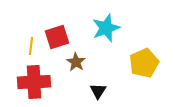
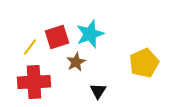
cyan star: moved 16 px left, 6 px down
yellow line: moved 1 px left, 1 px down; rotated 30 degrees clockwise
brown star: rotated 12 degrees clockwise
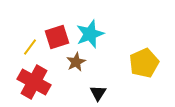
red cross: rotated 32 degrees clockwise
black triangle: moved 2 px down
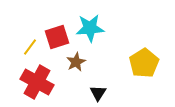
cyan star: moved 6 px up; rotated 16 degrees clockwise
yellow pentagon: rotated 8 degrees counterclockwise
red cross: moved 3 px right
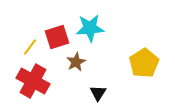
red cross: moved 4 px left, 1 px up
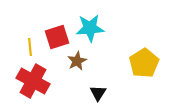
yellow line: rotated 42 degrees counterclockwise
brown star: moved 1 px right, 1 px up
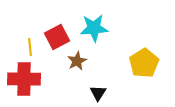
cyan star: moved 4 px right
red square: rotated 10 degrees counterclockwise
red cross: moved 9 px left, 2 px up; rotated 28 degrees counterclockwise
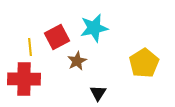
cyan star: rotated 8 degrees counterclockwise
